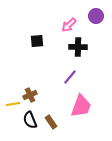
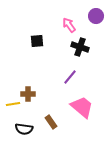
pink arrow: rotated 98 degrees clockwise
black cross: moved 2 px right; rotated 18 degrees clockwise
brown cross: moved 2 px left, 1 px up; rotated 24 degrees clockwise
pink trapezoid: moved 1 px right, 1 px down; rotated 70 degrees counterclockwise
black semicircle: moved 6 px left, 9 px down; rotated 60 degrees counterclockwise
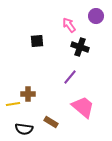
pink trapezoid: moved 1 px right
brown rectangle: rotated 24 degrees counterclockwise
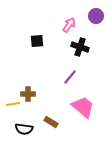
pink arrow: rotated 70 degrees clockwise
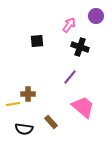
brown rectangle: rotated 16 degrees clockwise
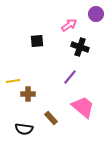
purple circle: moved 2 px up
pink arrow: rotated 21 degrees clockwise
yellow line: moved 23 px up
brown rectangle: moved 4 px up
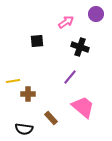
pink arrow: moved 3 px left, 3 px up
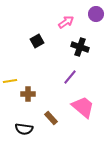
black square: rotated 24 degrees counterclockwise
yellow line: moved 3 px left
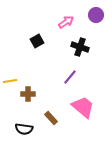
purple circle: moved 1 px down
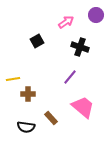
yellow line: moved 3 px right, 2 px up
black semicircle: moved 2 px right, 2 px up
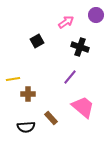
black semicircle: rotated 12 degrees counterclockwise
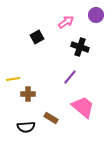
black square: moved 4 px up
brown rectangle: rotated 16 degrees counterclockwise
